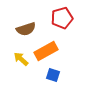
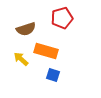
orange rectangle: rotated 45 degrees clockwise
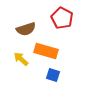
red pentagon: rotated 30 degrees counterclockwise
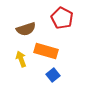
yellow arrow: rotated 28 degrees clockwise
blue square: rotated 32 degrees clockwise
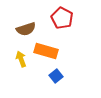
blue square: moved 3 px right, 1 px down
